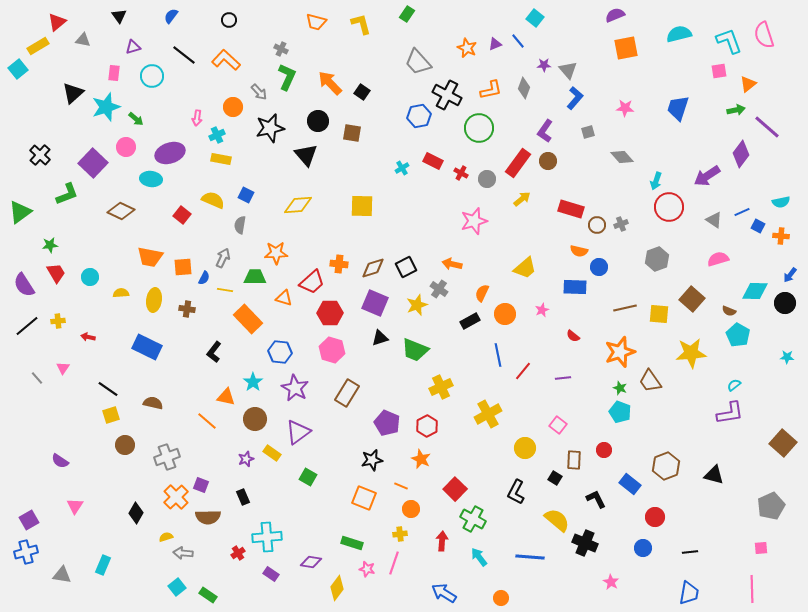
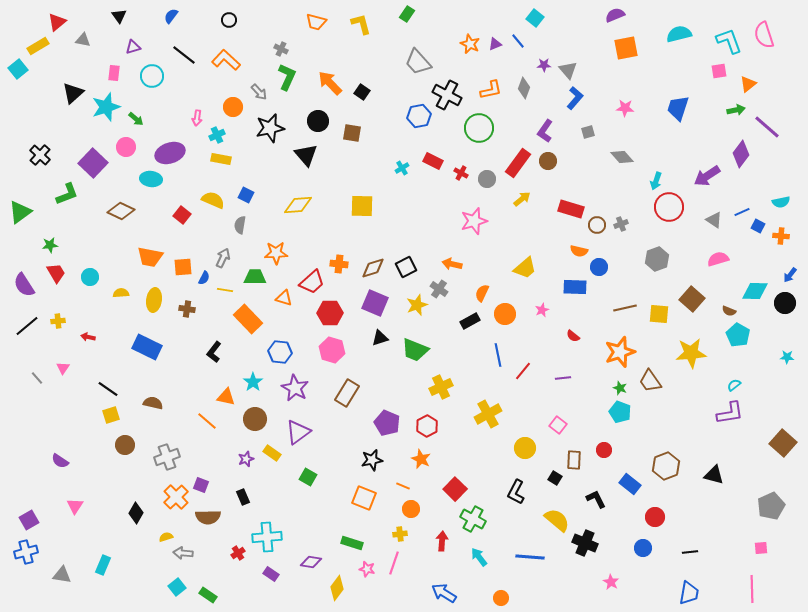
orange star at (467, 48): moved 3 px right, 4 px up
orange line at (401, 486): moved 2 px right
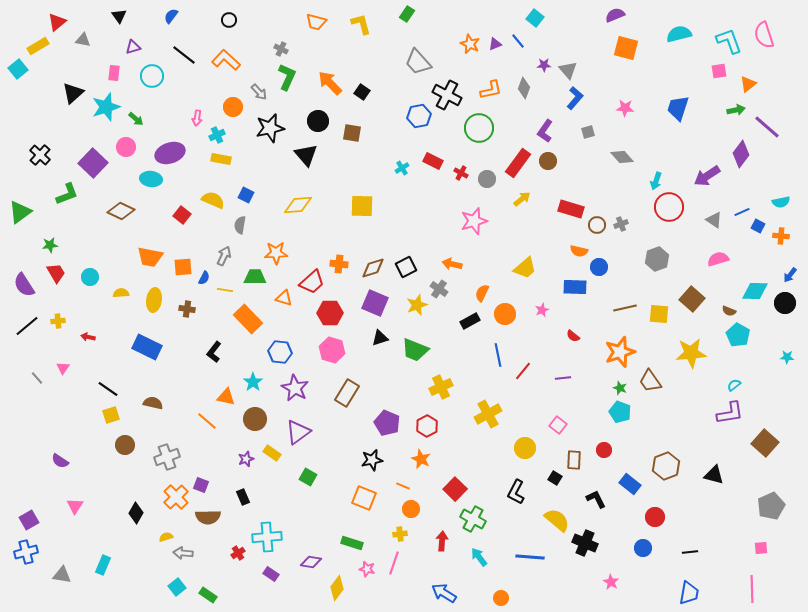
orange square at (626, 48): rotated 25 degrees clockwise
gray arrow at (223, 258): moved 1 px right, 2 px up
brown square at (783, 443): moved 18 px left
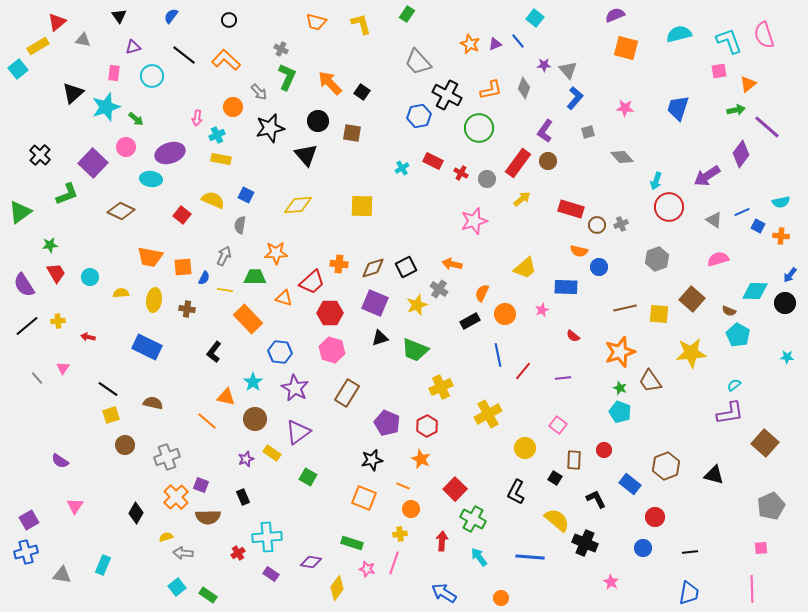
blue rectangle at (575, 287): moved 9 px left
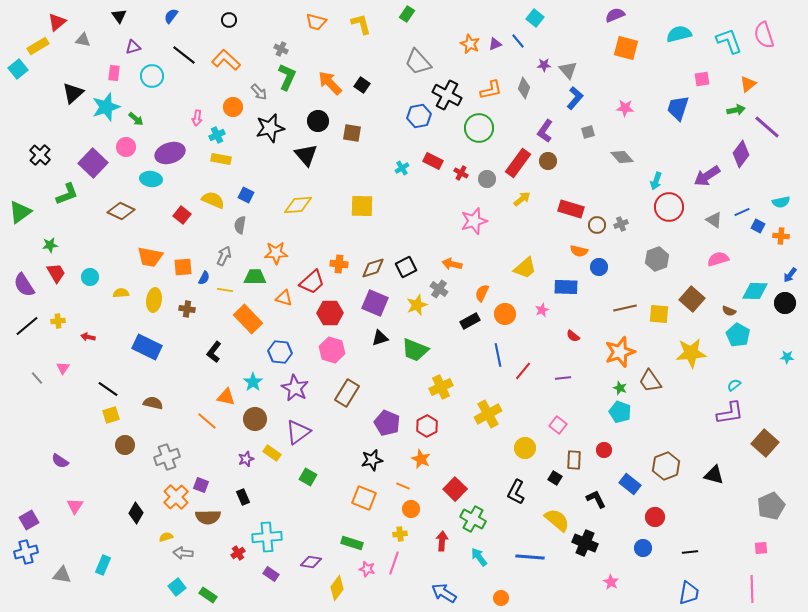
pink square at (719, 71): moved 17 px left, 8 px down
black square at (362, 92): moved 7 px up
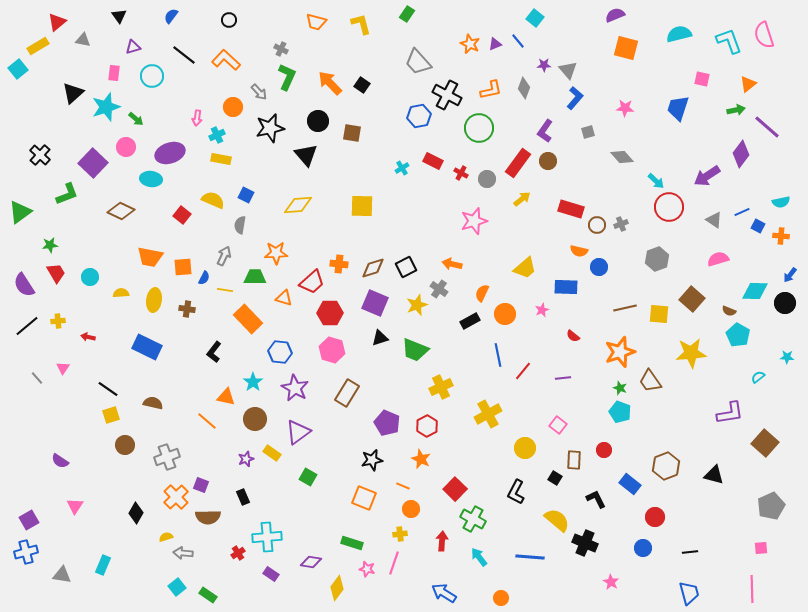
pink square at (702, 79): rotated 21 degrees clockwise
cyan arrow at (656, 181): rotated 66 degrees counterclockwise
cyan semicircle at (734, 385): moved 24 px right, 8 px up
blue trapezoid at (689, 593): rotated 25 degrees counterclockwise
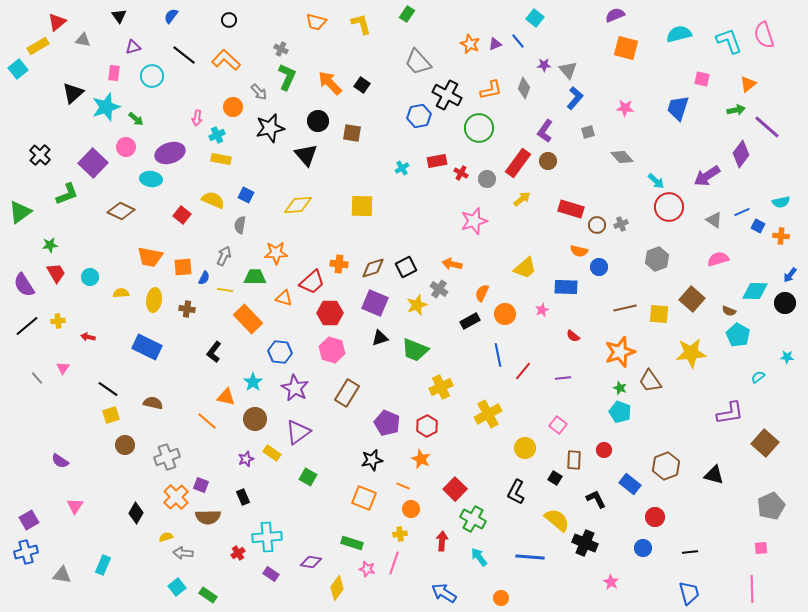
red rectangle at (433, 161): moved 4 px right; rotated 36 degrees counterclockwise
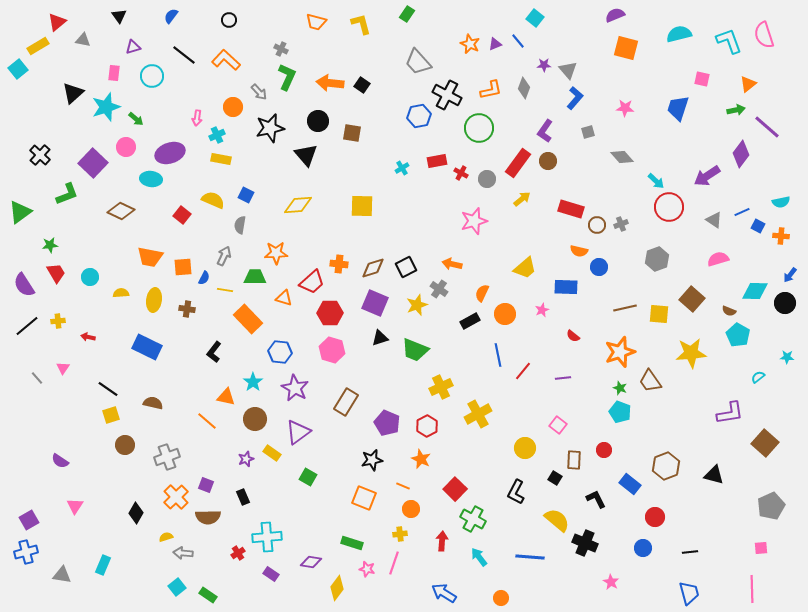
orange arrow at (330, 83): rotated 40 degrees counterclockwise
brown rectangle at (347, 393): moved 1 px left, 9 px down
yellow cross at (488, 414): moved 10 px left
purple square at (201, 485): moved 5 px right
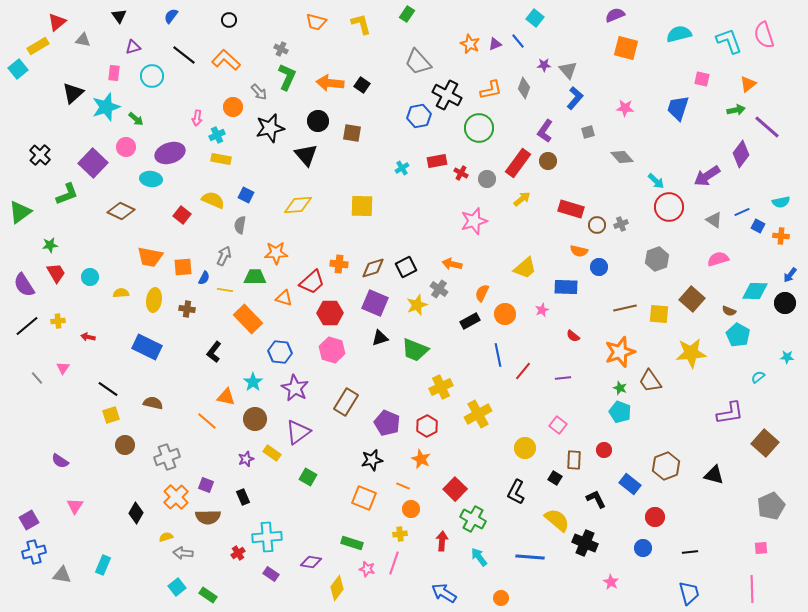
blue cross at (26, 552): moved 8 px right
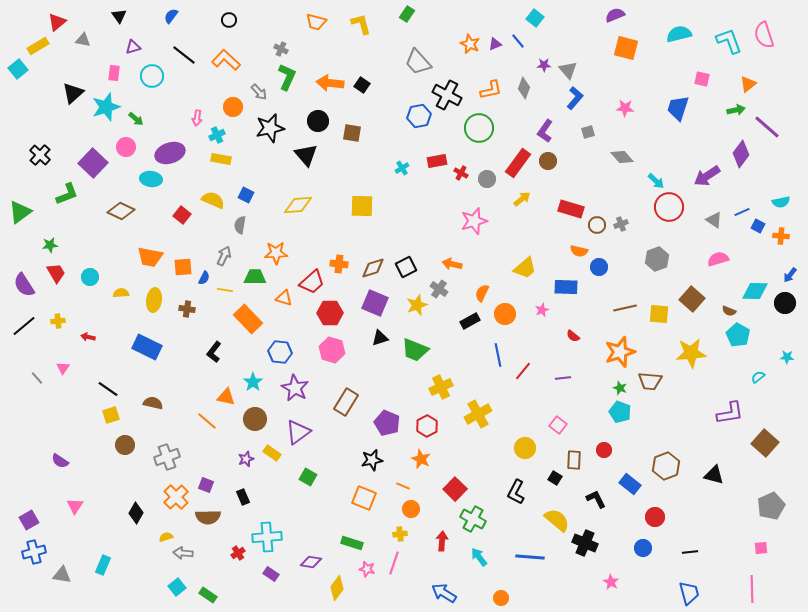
black line at (27, 326): moved 3 px left
brown trapezoid at (650, 381): rotated 50 degrees counterclockwise
